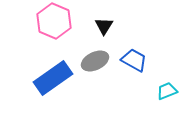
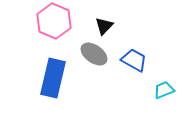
black triangle: rotated 12 degrees clockwise
gray ellipse: moved 1 px left, 7 px up; rotated 60 degrees clockwise
blue rectangle: rotated 42 degrees counterclockwise
cyan trapezoid: moved 3 px left, 1 px up
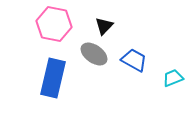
pink hexagon: moved 3 px down; rotated 12 degrees counterclockwise
cyan trapezoid: moved 9 px right, 12 px up
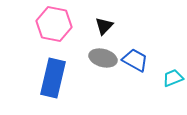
gray ellipse: moved 9 px right, 4 px down; rotated 20 degrees counterclockwise
blue trapezoid: moved 1 px right
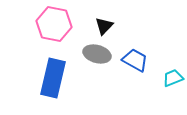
gray ellipse: moved 6 px left, 4 px up
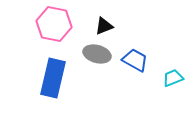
black triangle: rotated 24 degrees clockwise
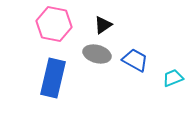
black triangle: moved 1 px left, 1 px up; rotated 12 degrees counterclockwise
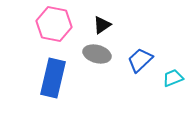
black triangle: moved 1 px left
blue trapezoid: moved 5 px right; rotated 72 degrees counterclockwise
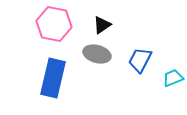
blue trapezoid: rotated 20 degrees counterclockwise
